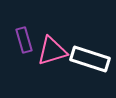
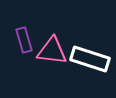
pink triangle: rotated 24 degrees clockwise
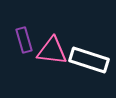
white rectangle: moved 1 px left, 1 px down
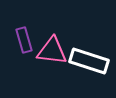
white rectangle: moved 1 px down
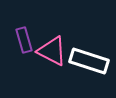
pink triangle: rotated 20 degrees clockwise
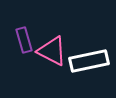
white rectangle: rotated 30 degrees counterclockwise
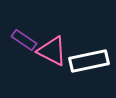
purple rectangle: rotated 40 degrees counterclockwise
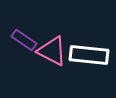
white rectangle: moved 6 px up; rotated 18 degrees clockwise
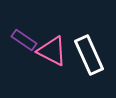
white rectangle: rotated 60 degrees clockwise
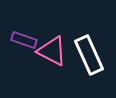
purple rectangle: rotated 15 degrees counterclockwise
